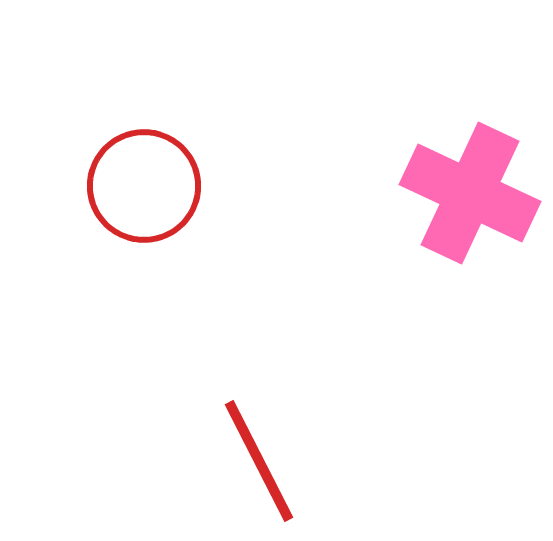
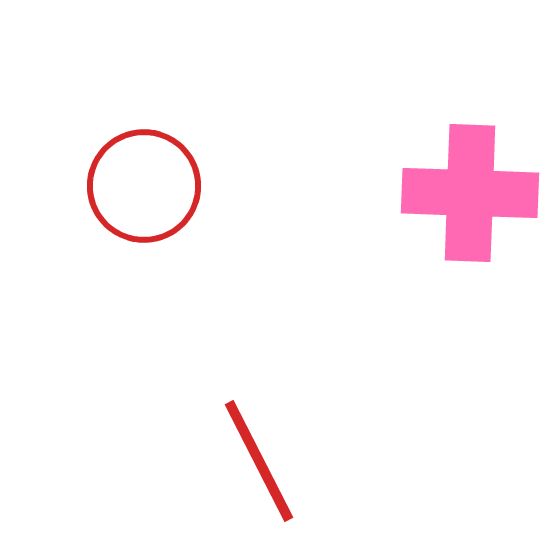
pink cross: rotated 23 degrees counterclockwise
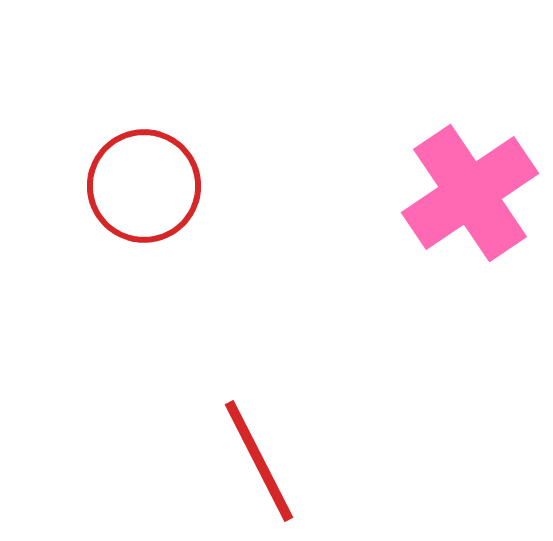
pink cross: rotated 36 degrees counterclockwise
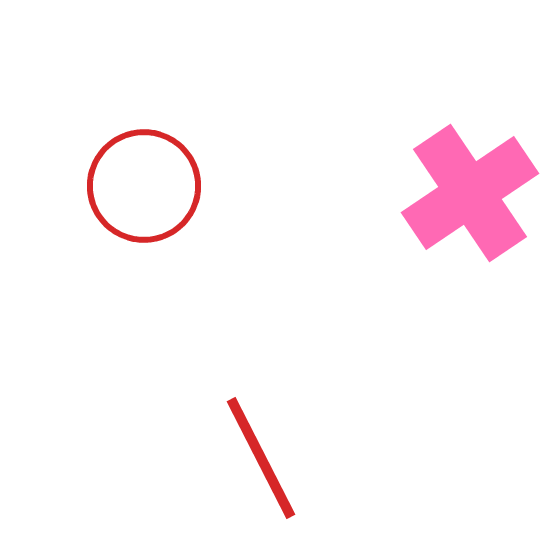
red line: moved 2 px right, 3 px up
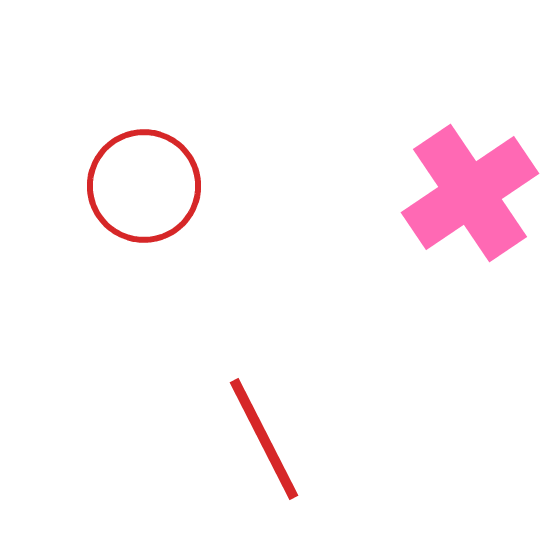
red line: moved 3 px right, 19 px up
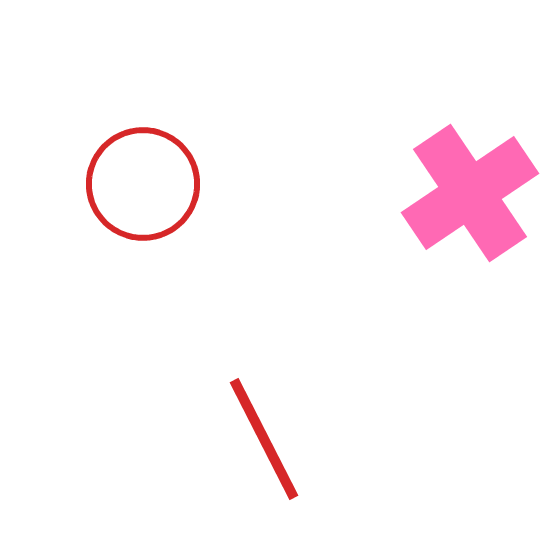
red circle: moved 1 px left, 2 px up
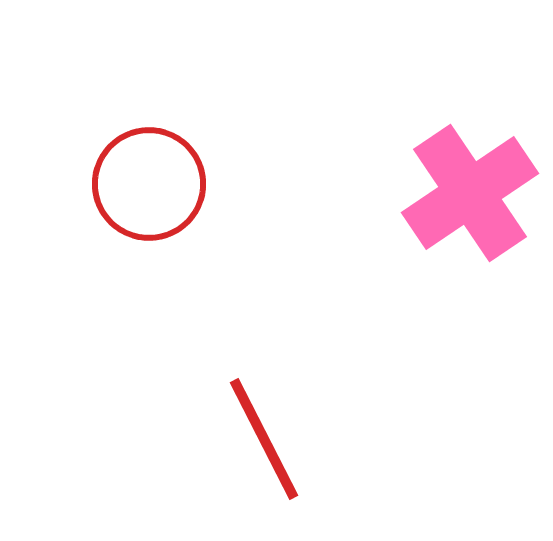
red circle: moved 6 px right
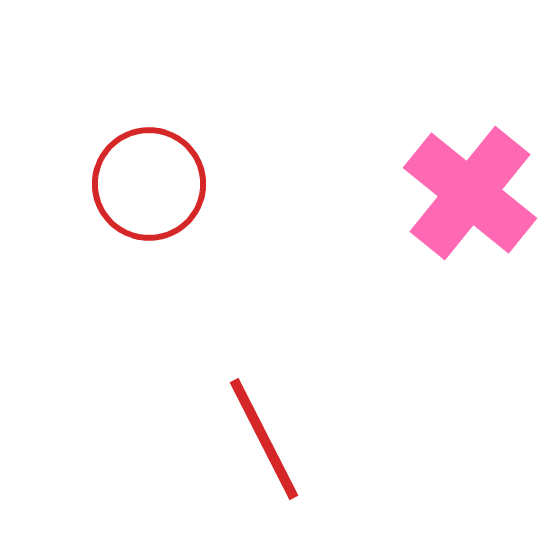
pink cross: rotated 17 degrees counterclockwise
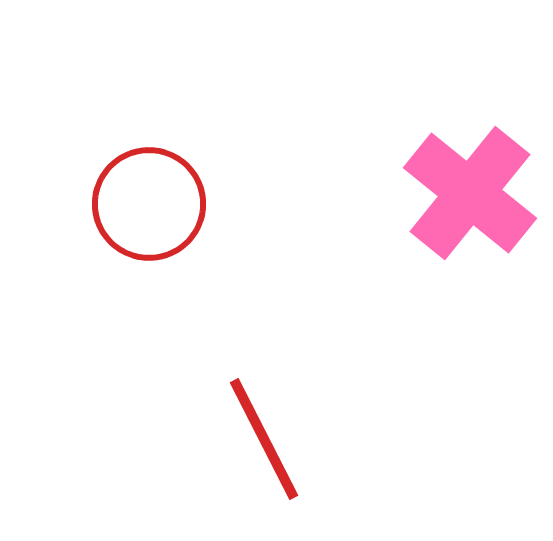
red circle: moved 20 px down
